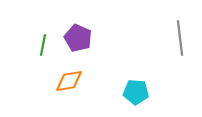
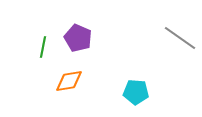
gray line: rotated 48 degrees counterclockwise
green line: moved 2 px down
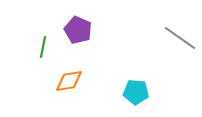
purple pentagon: moved 8 px up
